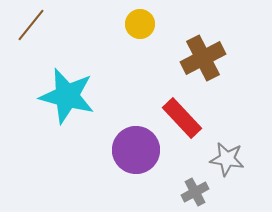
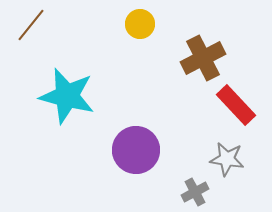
red rectangle: moved 54 px right, 13 px up
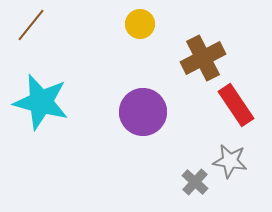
cyan star: moved 26 px left, 6 px down
red rectangle: rotated 9 degrees clockwise
purple circle: moved 7 px right, 38 px up
gray star: moved 3 px right, 2 px down
gray cross: moved 10 px up; rotated 20 degrees counterclockwise
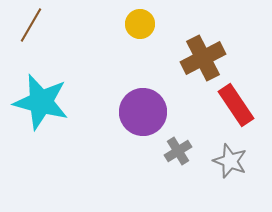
brown line: rotated 9 degrees counterclockwise
gray star: rotated 12 degrees clockwise
gray cross: moved 17 px left, 31 px up; rotated 16 degrees clockwise
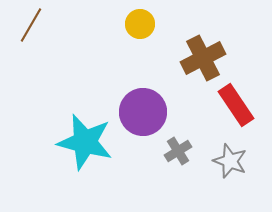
cyan star: moved 44 px right, 40 px down
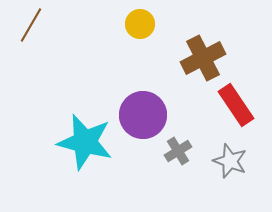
purple circle: moved 3 px down
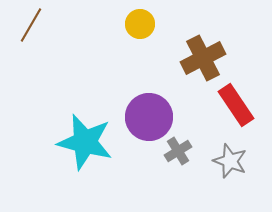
purple circle: moved 6 px right, 2 px down
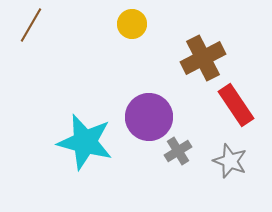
yellow circle: moved 8 px left
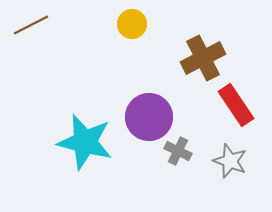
brown line: rotated 33 degrees clockwise
gray cross: rotated 32 degrees counterclockwise
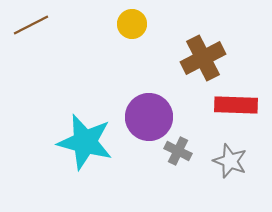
red rectangle: rotated 54 degrees counterclockwise
